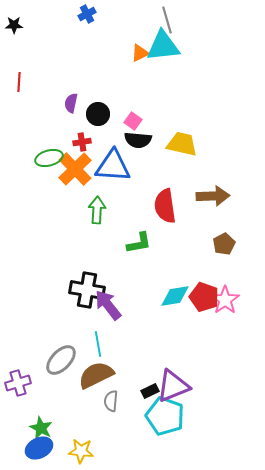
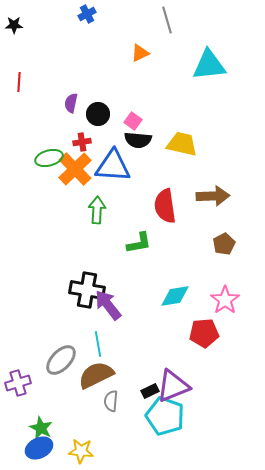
cyan triangle: moved 46 px right, 19 px down
red pentagon: moved 36 px down; rotated 24 degrees counterclockwise
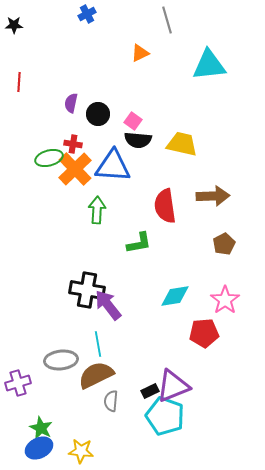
red cross: moved 9 px left, 2 px down; rotated 18 degrees clockwise
gray ellipse: rotated 40 degrees clockwise
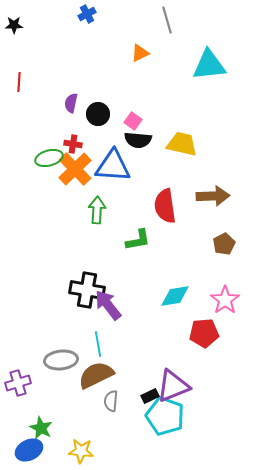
green L-shape: moved 1 px left, 3 px up
black rectangle: moved 5 px down
blue ellipse: moved 10 px left, 2 px down
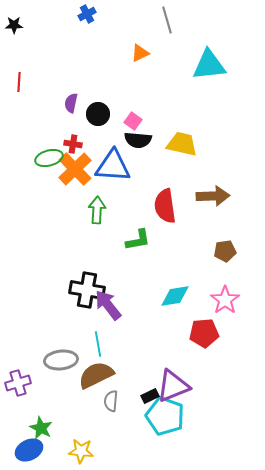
brown pentagon: moved 1 px right, 7 px down; rotated 20 degrees clockwise
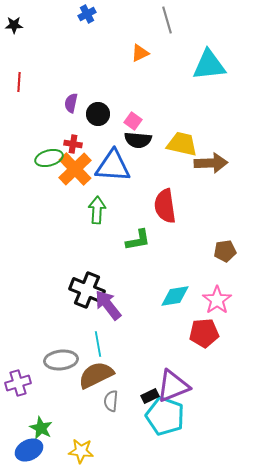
brown arrow: moved 2 px left, 33 px up
black cross: rotated 12 degrees clockwise
pink star: moved 8 px left
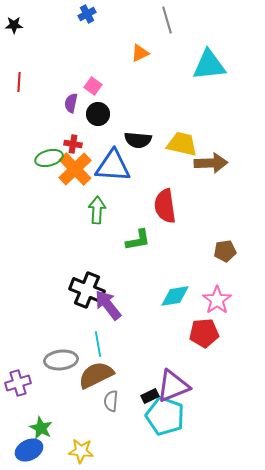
pink square: moved 40 px left, 35 px up
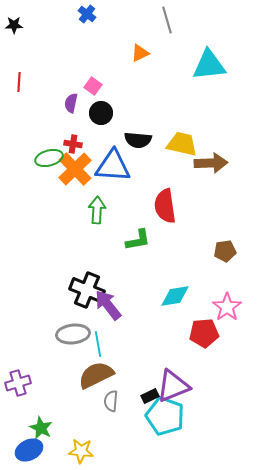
blue cross: rotated 24 degrees counterclockwise
black circle: moved 3 px right, 1 px up
pink star: moved 10 px right, 7 px down
gray ellipse: moved 12 px right, 26 px up
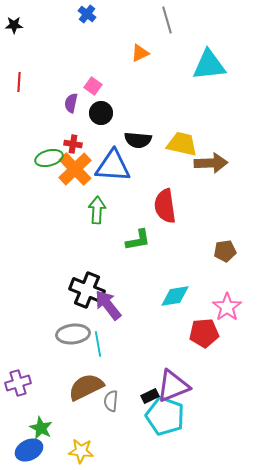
brown semicircle: moved 10 px left, 12 px down
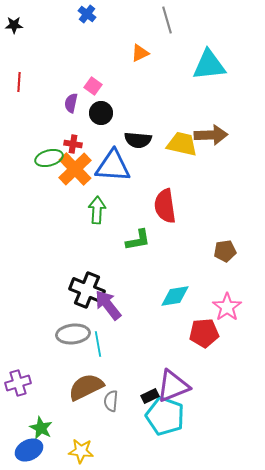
brown arrow: moved 28 px up
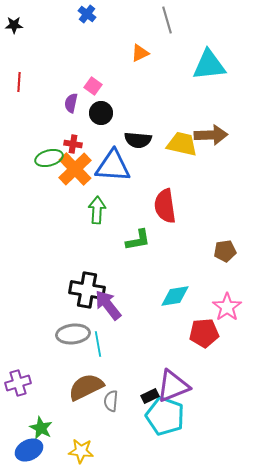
black cross: rotated 12 degrees counterclockwise
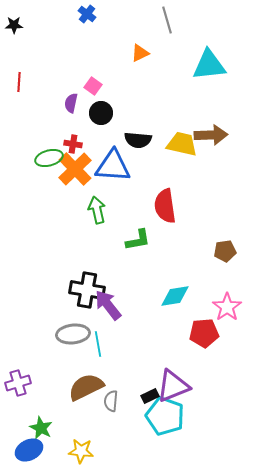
green arrow: rotated 16 degrees counterclockwise
